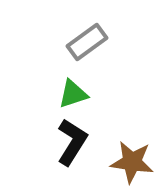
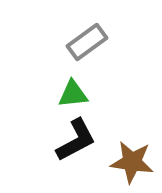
green triangle: rotated 12 degrees clockwise
black L-shape: moved 4 px right, 2 px up; rotated 30 degrees clockwise
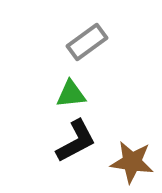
green triangle: moved 2 px left
black L-shape: moved 1 px down
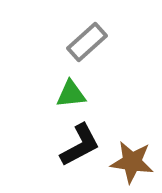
gray rectangle: rotated 6 degrees counterclockwise
black L-shape: moved 4 px right, 4 px down
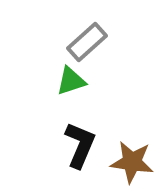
green triangle: moved 13 px up; rotated 12 degrees counterclockwise
black L-shape: rotated 39 degrees counterclockwise
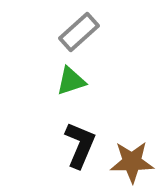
gray rectangle: moved 8 px left, 10 px up
brown star: rotated 9 degrees counterclockwise
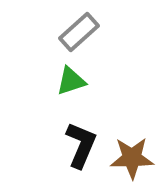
black L-shape: moved 1 px right
brown star: moved 4 px up
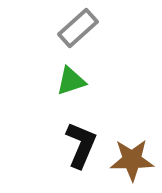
gray rectangle: moved 1 px left, 4 px up
brown star: moved 2 px down
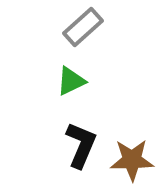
gray rectangle: moved 5 px right, 1 px up
green triangle: rotated 8 degrees counterclockwise
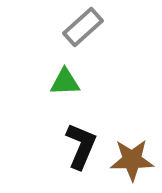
green triangle: moved 6 px left, 1 px down; rotated 24 degrees clockwise
black L-shape: moved 1 px down
